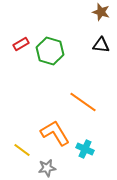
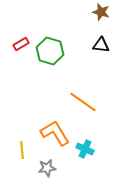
yellow line: rotated 48 degrees clockwise
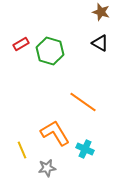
black triangle: moved 1 px left, 2 px up; rotated 24 degrees clockwise
yellow line: rotated 18 degrees counterclockwise
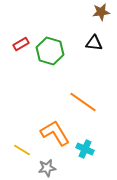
brown star: rotated 24 degrees counterclockwise
black triangle: moved 6 px left; rotated 24 degrees counterclockwise
yellow line: rotated 36 degrees counterclockwise
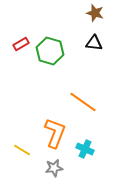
brown star: moved 6 px left, 1 px down; rotated 24 degrees clockwise
orange L-shape: rotated 52 degrees clockwise
gray star: moved 7 px right
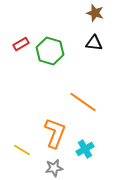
cyan cross: rotated 36 degrees clockwise
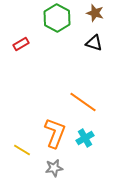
black triangle: rotated 12 degrees clockwise
green hexagon: moved 7 px right, 33 px up; rotated 12 degrees clockwise
cyan cross: moved 11 px up
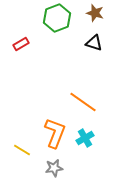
green hexagon: rotated 12 degrees clockwise
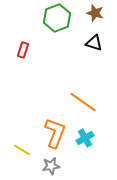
red rectangle: moved 2 px right, 6 px down; rotated 42 degrees counterclockwise
gray star: moved 3 px left, 2 px up
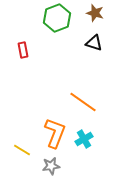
red rectangle: rotated 28 degrees counterclockwise
cyan cross: moved 1 px left, 1 px down
